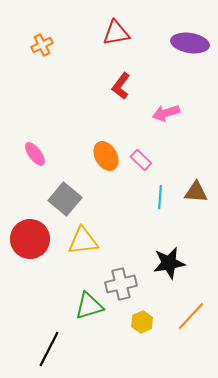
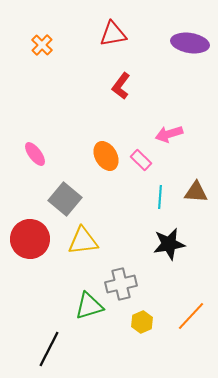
red triangle: moved 3 px left, 1 px down
orange cross: rotated 20 degrees counterclockwise
pink arrow: moved 3 px right, 21 px down
black star: moved 19 px up
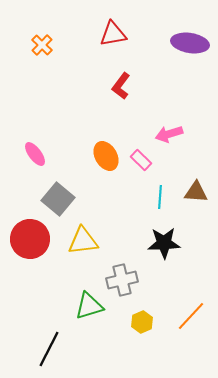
gray square: moved 7 px left
black star: moved 5 px left, 1 px up; rotated 8 degrees clockwise
gray cross: moved 1 px right, 4 px up
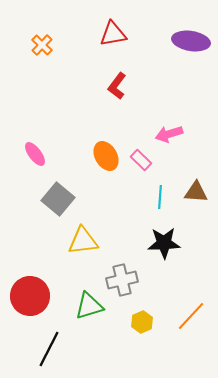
purple ellipse: moved 1 px right, 2 px up
red L-shape: moved 4 px left
red circle: moved 57 px down
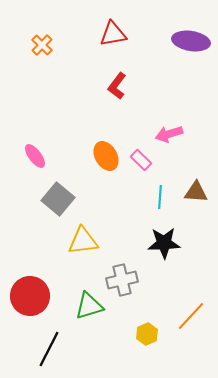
pink ellipse: moved 2 px down
yellow hexagon: moved 5 px right, 12 px down
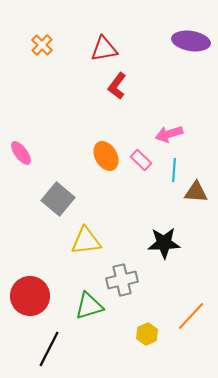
red triangle: moved 9 px left, 15 px down
pink ellipse: moved 14 px left, 3 px up
cyan line: moved 14 px right, 27 px up
yellow triangle: moved 3 px right
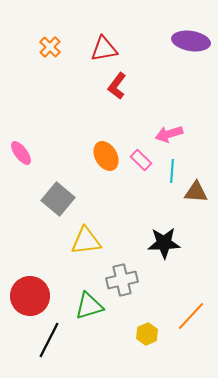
orange cross: moved 8 px right, 2 px down
cyan line: moved 2 px left, 1 px down
black line: moved 9 px up
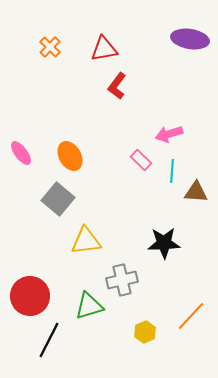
purple ellipse: moved 1 px left, 2 px up
orange ellipse: moved 36 px left
yellow hexagon: moved 2 px left, 2 px up
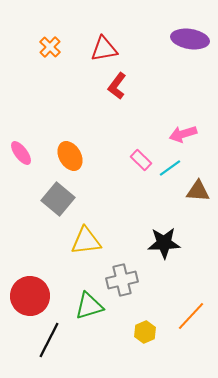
pink arrow: moved 14 px right
cyan line: moved 2 px left, 3 px up; rotated 50 degrees clockwise
brown triangle: moved 2 px right, 1 px up
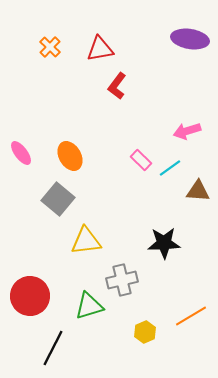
red triangle: moved 4 px left
pink arrow: moved 4 px right, 3 px up
orange line: rotated 16 degrees clockwise
black line: moved 4 px right, 8 px down
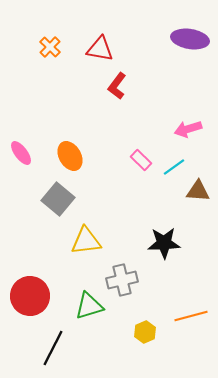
red triangle: rotated 20 degrees clockwise
pink arrow: moved 1 px right, 2 px up
cyan line: moved 4 px right, 1 px up
orange line: rotated 16 degrees clockwise
